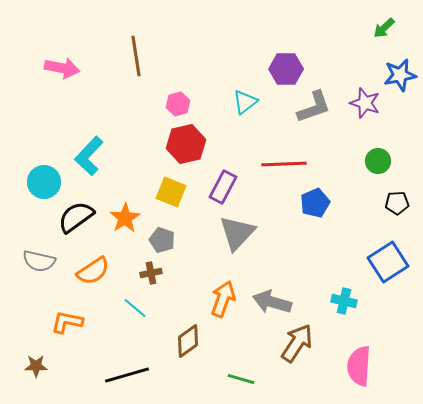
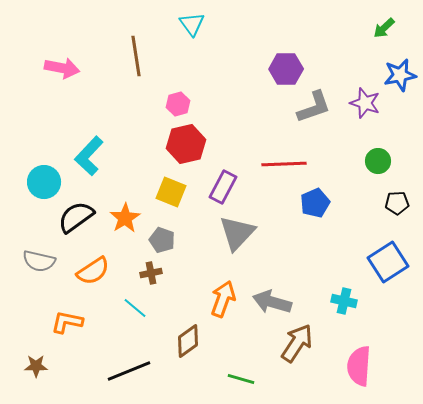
cyan triangle: moved 53 px left, 78 px up; rotated 28 degrees counterclockwise
black line: moved 2 px right, 4 px up; rotated 6 degrees counterclockwise
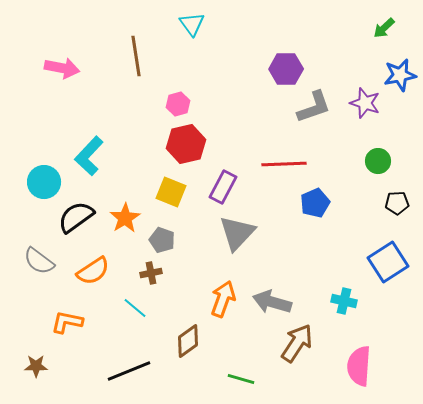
gray semicircle: rotated 24 degrees clockwise
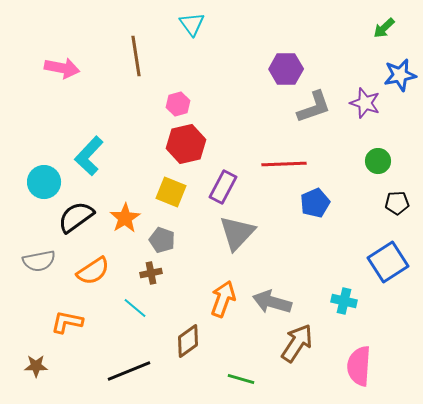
gray semicircle: rotated 48 degrees counterclockwise
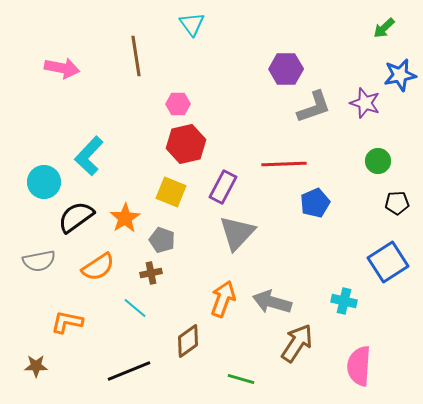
pink hexagon: rotated 15 degrees clockwise
orange semicircle: moved 5 px right, 4 px up
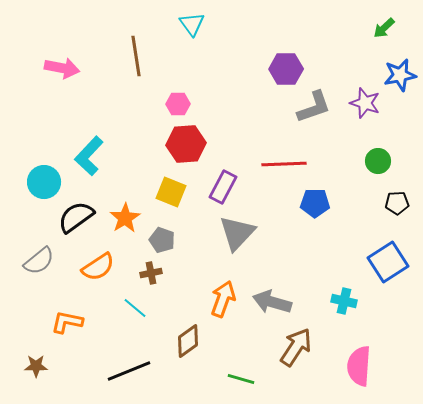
red hexagon: rotated 9 degrees clockwise
blue pentagon: rotated 24 degrees clockwise
gray semicircle: rotated 28 degrees counterclockwise
brown arrow: moved 1 px left, 4 px down
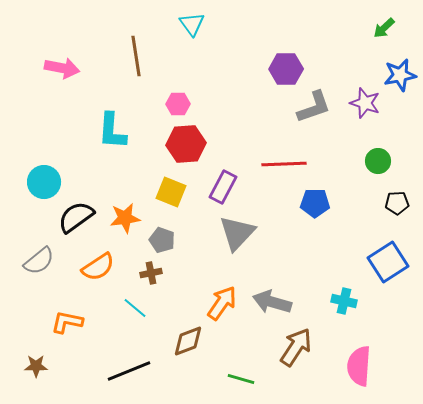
cyan L-shape: moved 23 px right, 25 px up; rotated 39 degrees counterclockwise
orange star: rotated 24 degrees clockwise
orange arrow: moved 1 px left, 4 px down; rotated 15 degrees clockwise
brown diamond: rotated 16 degrees clockwise
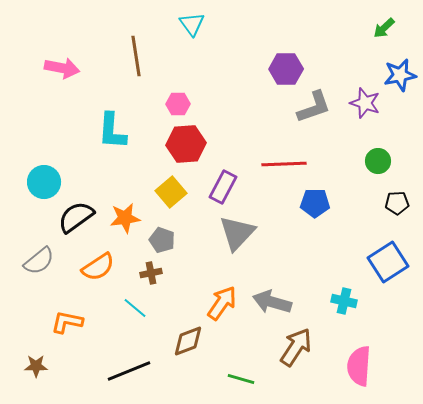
yellow square: rotated 28 degrees clockwise
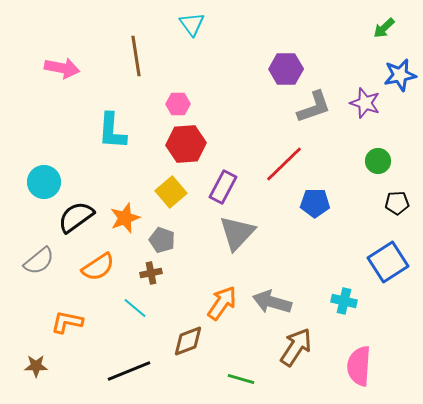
red line: rotated 42 degrees counterclockwise
orange star: rotated 12 degrees counterclockwise
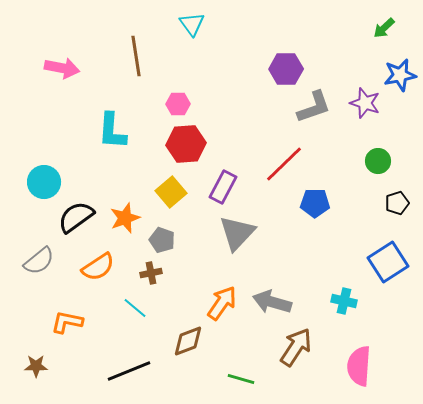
black pentagon: rotated 15 degrees counterclockwise
